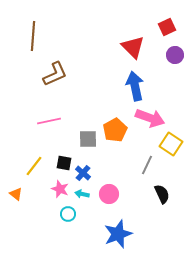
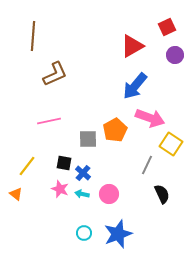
red triangle: moved 1 px left, 1 px up; rotated 45 degrees clockwise
blue arrow: rotated 128 degrees counterclockwise
yellow line: moved 7 px left
cyan circle: moved 16 px right, 19 px down
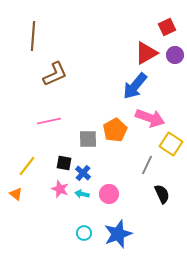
red triangle: moved 14 px right, 7 px down
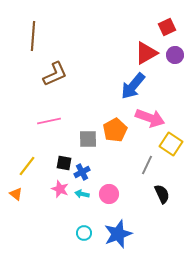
blue arrow: moved 2 px left
blue cross: moved 1 px left, 1 px up; rotated 21 degrees clockwise
